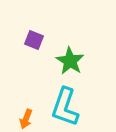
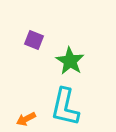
cyan L-shape: rotated 6 degrees counterclockwise
orange arrow: rotated 42 degrees clockwise
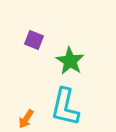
orange arrow: rotated 30 degrees counterclockwise
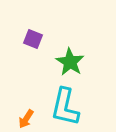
purple square: moved 1 px left, 1 px up
green star: moved 1 px down
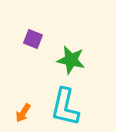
green star: moved 1 px right, 2 px up; rotated 20 degrees counterclockwise
orange arrow: moved 3 px left, 6 px up
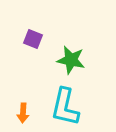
orange arrow: rotated 30 degrees counterclockwise
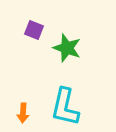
purple square: moved 1 px right, 9 px up
green star: moved 4 px left, 12 px up; rotated 8 degrees clockwise
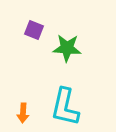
green star: rotated 16 degrees counterclockwise
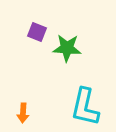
purple square: moved 3 px right, 2 px down
cyan L-shape: moved 20 px right
